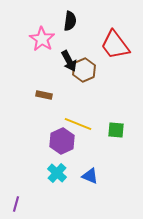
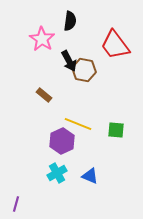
brown hexagon: rotated 25 degrees counterclockwise
brown rectangle: rotated 28 degrees clockwise
cyan cross: rotated 18 degrees clockwise
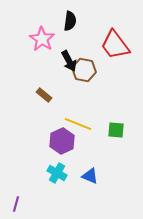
cyan cross: rotated 30 degrees counterclockwise
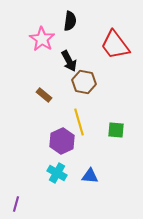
brown hexagon: moved 12 px down
yellow line: moved 1 px right, 2 px up; rotated 52 degrees clockwise
blue triangle: rotated 18 degrees counterclockwise
